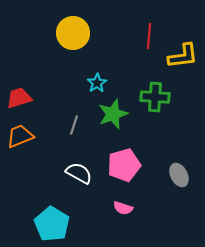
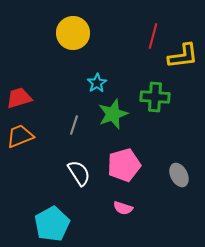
red line: moved 4 px right; rotated 10 degrees clockwise
white semicircle: rotated 28 degrees clockwise
cyan pentagon: rotated 12 degrees clockwise
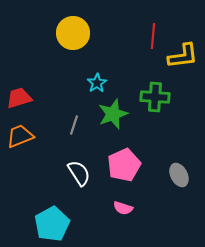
red line: rotated 10 degrees counterclockwise
pink pentagon: rotated 8 degrees counterclockwise
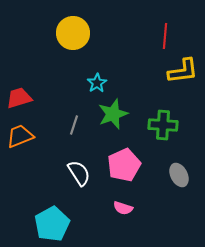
red line: moved 12 px right
yellow L-shape: moved 15 px down
green cross: moved 8 px right, 28 px down
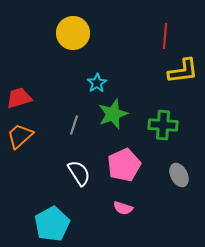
orange trapezoid: rotated 20 degrees counterclockwise
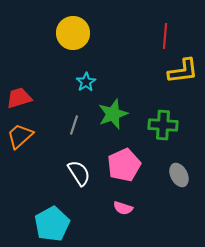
cyan star: moved 11 px left, 1 px up
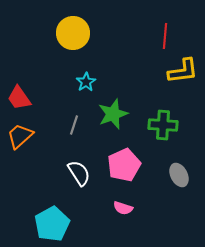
red trapezoid: rotated 108 degrees counterclockwise
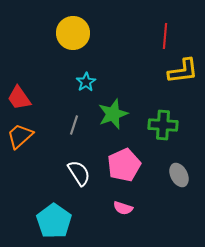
cyan pentagon: moved 2 px right, 3 px up; rotated 8 degrees counterclockwise
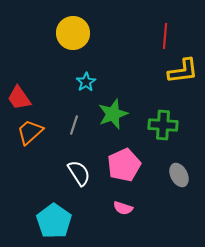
orange trapezoid: moved 10 px right, 4 px up
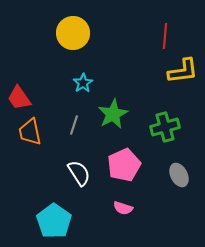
cyan star: moved 3 px left, 1 px down
green star: rotated 8 degrees counterclockwise
green cross: moved 2 px right, 2 px down; rotated 20 degrees counterclockwise
orange trapezoid: rotated 60 degrees counterclockwise
